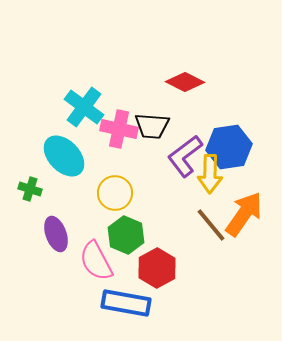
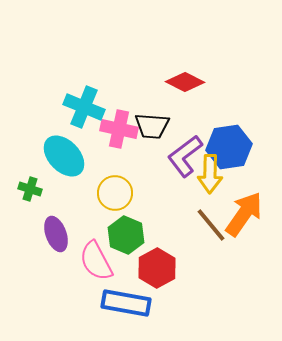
cyan cross: rotated 15 degrees counterclockwise
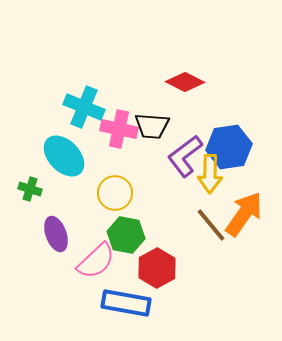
green hexagon: rotated 12 degrees counterclockwise
pink semicircle: rotated 105 degrees counterclockwise
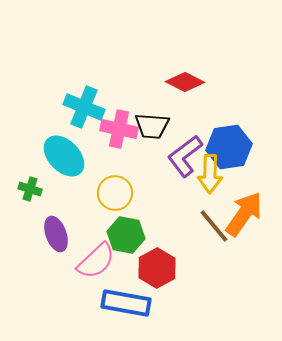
brown line: moved 3 px right, 1 px down
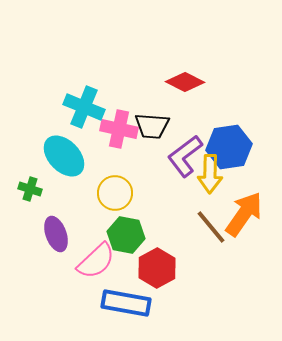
brown line: moved 3 px left, 1 px down
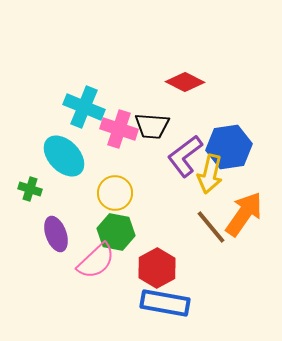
pink cross: rotated 6 degrees clockwise
yellow arrow: rotated 12 degrees clockwise
green hexagon: moved 10 px left, 3 px up
blue rectangle: moved 39 px right
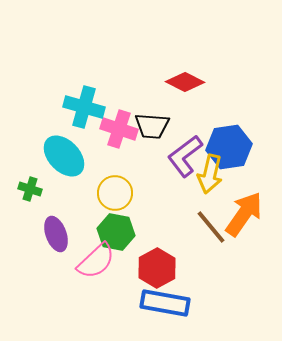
cyan cross: rotated 6 degrees counterclockwise
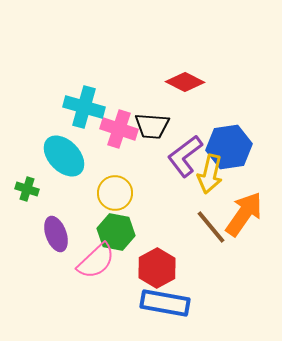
green cross: moved 3 px left
